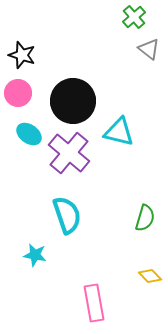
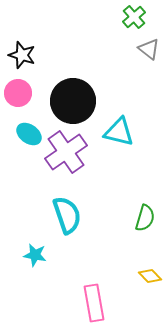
purple cross: moved 3 px left, 1 px up; rotated 15 degrees clockwise
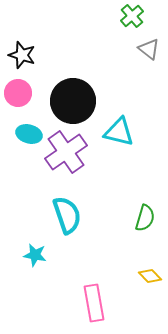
green cross: moved 2 px left, 1 px up
cyan ellipse: rotated 20 degrees counterclockwise
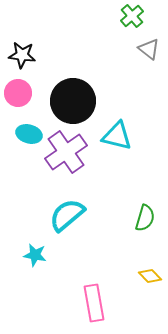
black star: rotated 12 degrees counterclockwise
cyan triangle: moved 2 px left, 4 px down
cyan semicircle: rotated 111 degrees counterclockwise
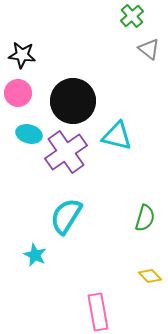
cyan semicircle: moved 1 px left, 1 px down; rotated 18 degrees counterclockwise
cyan star: rotated 15 degrees clockwise
pink rectangle: moved 4 px right, 9 px down
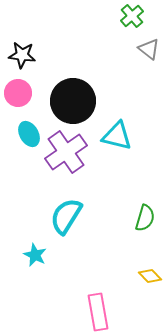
cyan ellipse: rotated 45 degrees clockwise
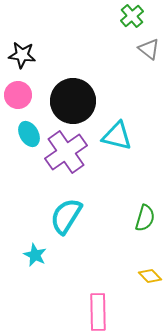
pink circle: moved 2 px down
pink rectangle: rotated 9 degrees clockwise
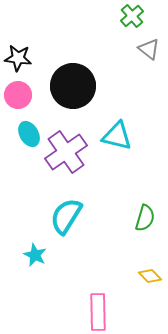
black star: moved 4 px left, 3 px down
black circle: moved 15 px up
